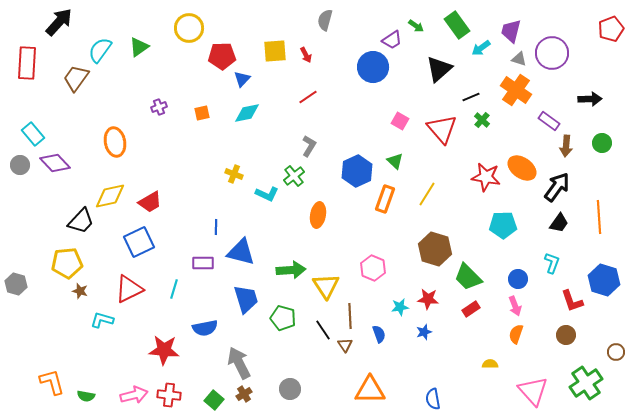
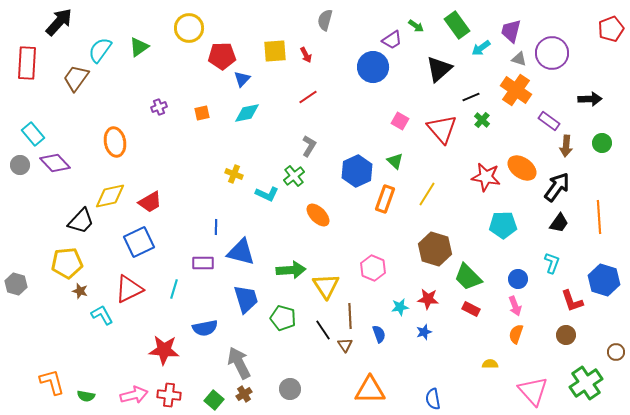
orange ellipse at (318, 215): rotated 55 degrees counterclockwise
red rectangle at (471, 309): rotated 60 degrees clockwise
cyan L-shape at (102, 320): moved 5 px up; rotated 45 degrees clockwise
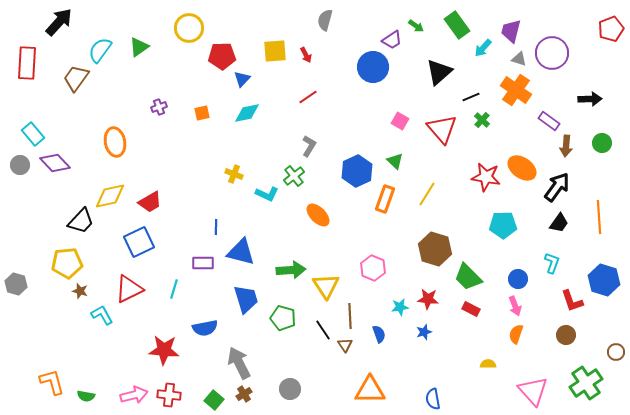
cyan arrow at (481, 48): moved 2 px right; rotated 12 degrees counterclockwise
black triangle at (439, 69): moved 3 px down
yellow semicircle at (490, 364): moved 2 px left
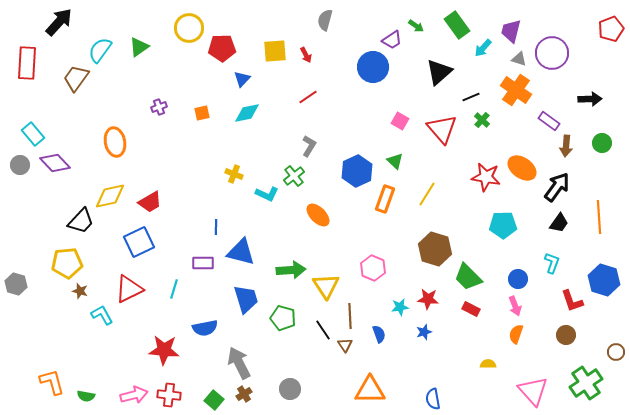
red pentagon at (222, 56): moved 8 px up
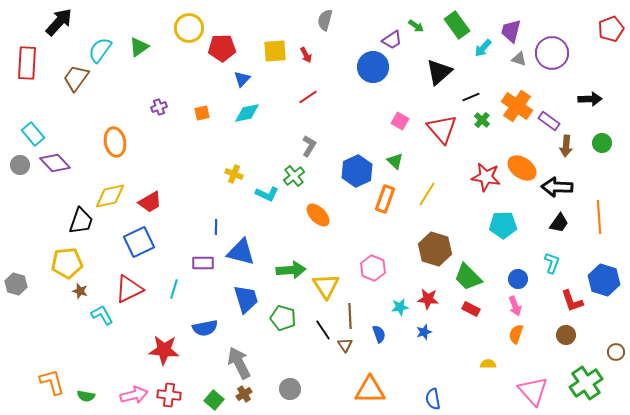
orange cross at (516, 90): moved 1 px right, 16 px down
black arrow at (557, 187): rotated 124 degrees counterclockwise
black trapezoid at (81, 221): rotated 24 degrees counterclockwise
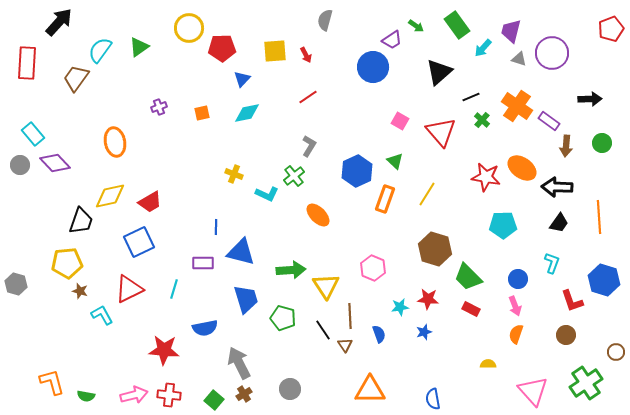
red triangle at (442, 129): moved 1 px left, 3 px down
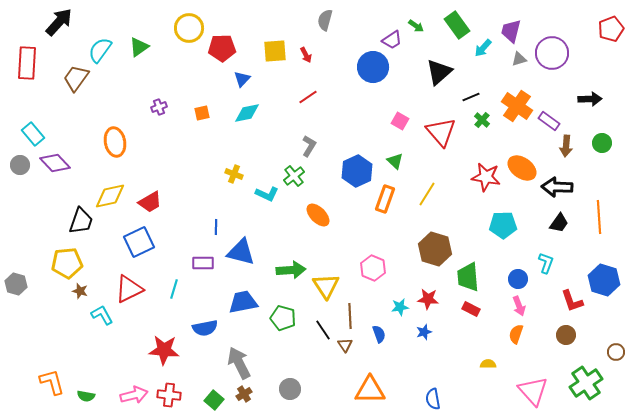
gray triangle at (519, 59): rotated 35 degrees counterclockwise
cyan L-shape at (552, 263): moved 6 px left
green trapezoid at (468, 277): rotated 40 degrees clockwise
blue trapezoid at (246, 299): moved 3 px left, 3 px down; rotated 84 degrees counterclockwise
pink arrow at (515, 306): moved 4 px right
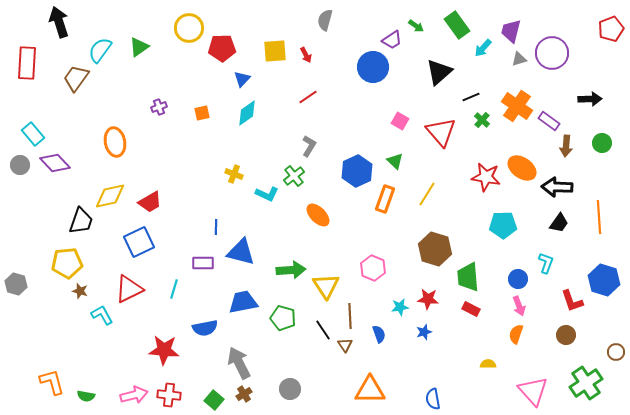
black arrow at (59, 22): rotated 60 degrees counterclockwise
cyan diamond at (247, 113): rotated 24 degrees counterclockwise
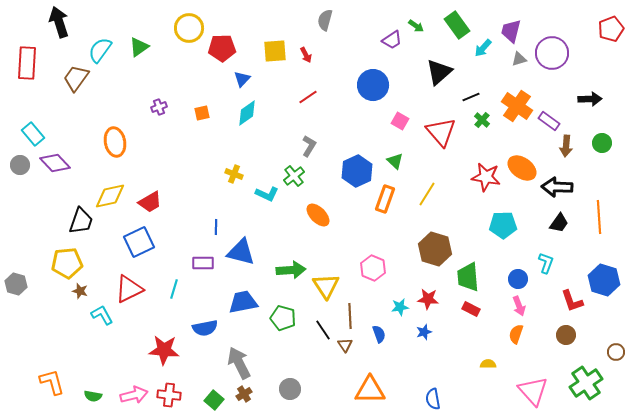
blue circle at (373, 67): moved 18 px down
green semicircle at (86, 396): moved 7 px right
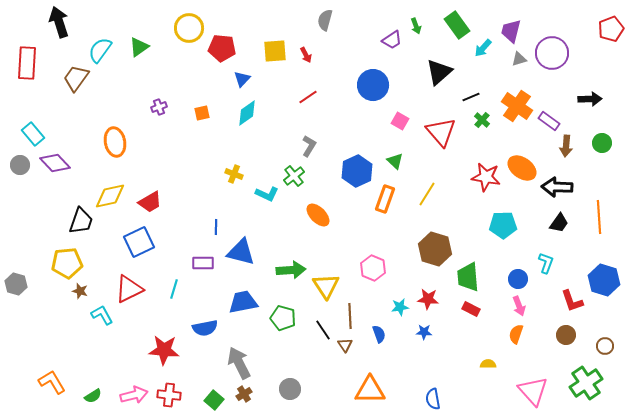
green arrow at (416, 26): rotated 35 degrees clockwise
red pentagon at (222, 48): rotated 8 degrees clockwise
blue star at (424, 332): rotated 21 degrees clockwise
brown circle at (616, 352): moved 11 px left, 6 px up
orange L-shape at (52, 382): rotated 16 degrees counterclockwise
green semicircle at (93, 396): rotated 42 degrees counterclockwise
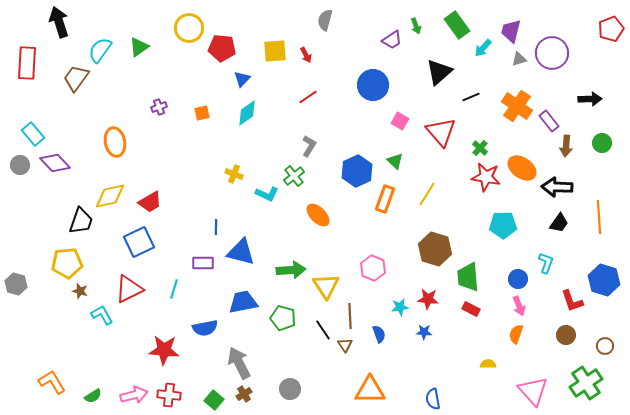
green cross at (482, 120): moved 2 px left, 28 px down
purple rectangle at (549, 121): rotated 15 degrees clockwise
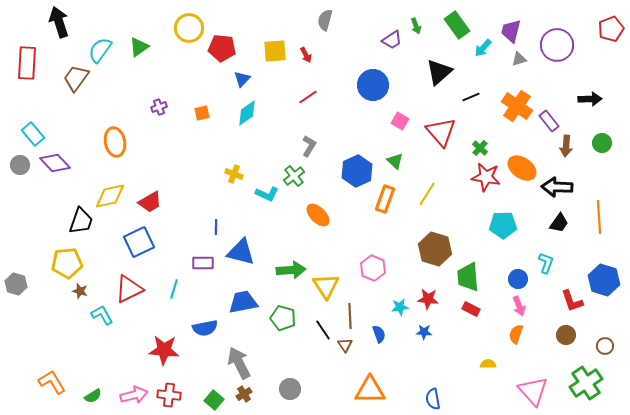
purple circle at (552, 53): moved 5 px right, 8 px up
